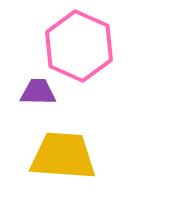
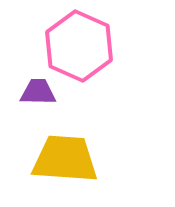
yellow trapezoid: moved 2 px right, 3 px down
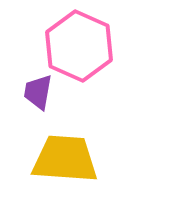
purple trapezoid: rotated 81 degrees counterclockwise
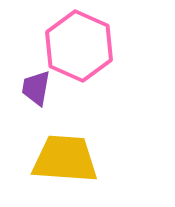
purple trapezoid: moved 2 px left, 4 px up
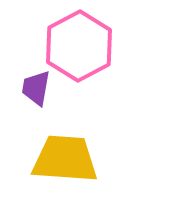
pink hexagon: rotated 8 degrees clockwise
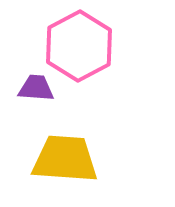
purple trapezoid: rotated 84 degrees clockwise
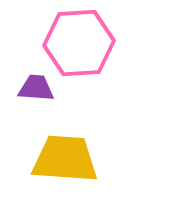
pink hexagon: moved 3 px up; rotated 24 degrees clockwise
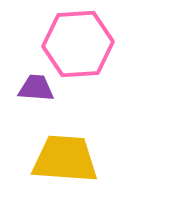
pink hexagon: moved 1 px left, 1 px down
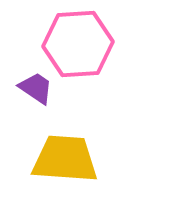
purple trapezoid: rotated 30 degrees clockwise
